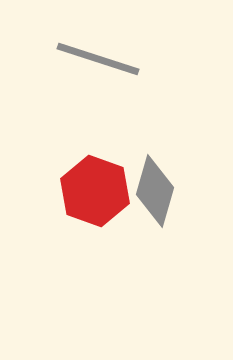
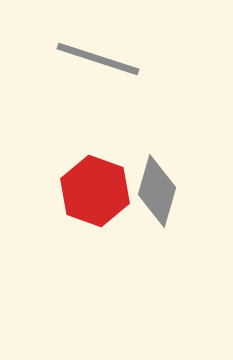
gray diamond: moved 2 px right
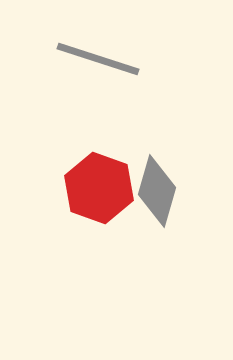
red hexagon: moved 4 px right, 3 px up
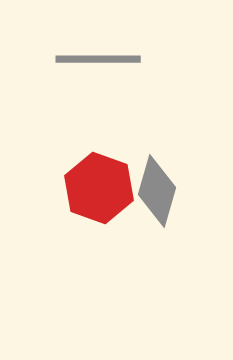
gray line: rotated 18 degrees counterclockwise
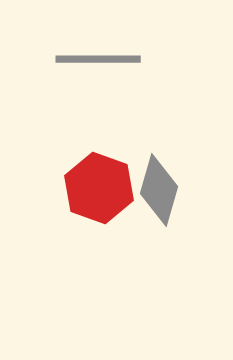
gray diamond: moved 2 px right, 1 px up
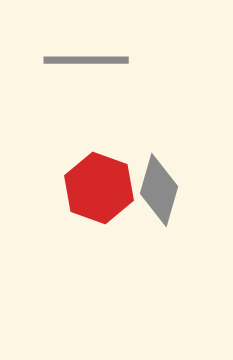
gray line: moved 12 px left, 1 px down
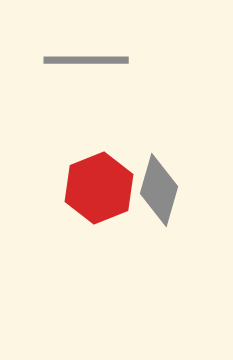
red hexagon: rotated 18 degrees clockwise
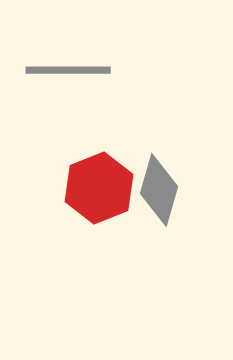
gray line: moved 18 px left, 10 px down
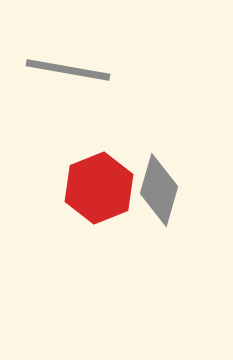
gray line: rotated 10 degrees clockwise
